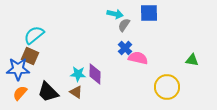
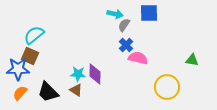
blue cross: moved 1 px right, 3 px up
brown triangle: moved 2 px up
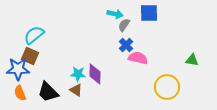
orange semicircle: rotated 63 degrees counterclockwise
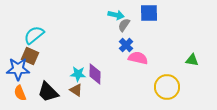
cyan arrow: moved 1 px right, 1 px down
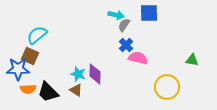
cyan semicircle: moved 3 px right
cyan star: rotated 14 degrees clockwise
orange semicircle: moved 8 px right, 4 px up; rotated 70 degrees counterclockwise
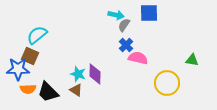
yellow circle: moved 4 px up
